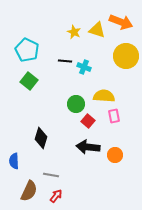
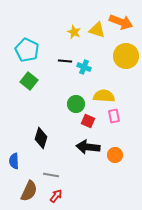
red square: rotated 16 degrees counterclockwise
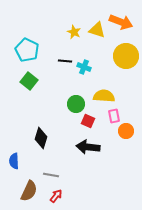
orange circle: moved 11 px right, 24 px up
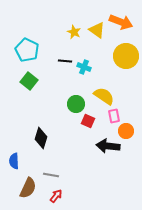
yellow triangle: rotated 18 degrees clockwise
yellow semicircle: rotated 30 degrees clockwise
black arrow: moved 20 px right, 1 px up
brown semicircle: moved 1 px left, 3 px up
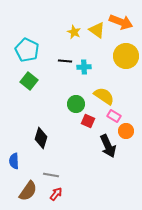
cyan cross: rotated 24 degrees counterclockwise
pink rectangle: rotated 48 degrees counterclockwise
black arrow: rotated 120 degrees counterclockwise
brown semicircle: moved 3 px down; rotated 10 degrees clockwise
red arrow: moved 2 px up
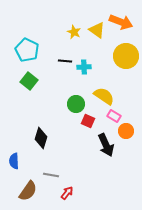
black arrow: moved 2 px left, 1 px up
red arrow: moved 11 px right, 1 px up
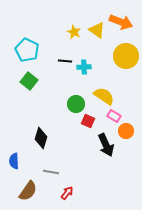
gray line: moved 3 px up
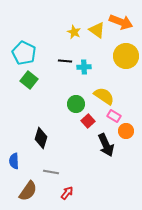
cyan pentagon: moved 3 px left, 3 px down
green square: moved 1 px up
red square: rotated 24 degrees clockwise
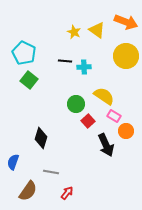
orange arrow: moved 5 px right
blue semicircle: moved 1 px left, 1 px down; rotated 21 degrees clockwise
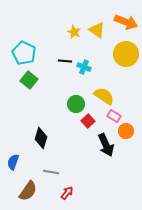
yellow circle: moved 2 px up
cyan cross: rotated 24 degrees clockwise
